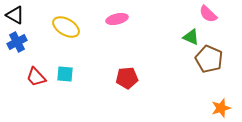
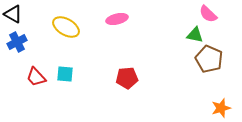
black triangle: moved 2 px left, 1 px up
green triangle: moved 4 px right, 2 px up; rotated 12 degrees counterclockwise
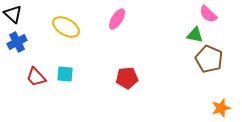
black triangle: rotated 12 degrees clockwise
pink ellipse: rotated 45 degrees counterclockwise
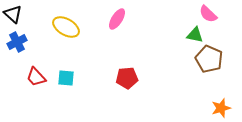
cyan square: moved 1 px right, 4 px down
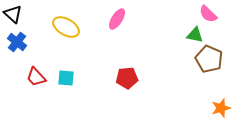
blue cross: rotated 24 degrees counterclockwise
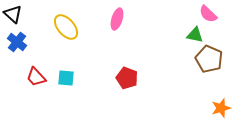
pink ellipse: rotated 15 degrees counterclockwise
yellow ellipse: rotated 20 degrees clockwise
red pentagon: rotated 25 degrees clockwise
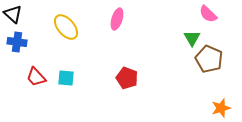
green triangle: moved 3 px left, 3 px down; rotated 48 degrees clockwise
blue cross: rotated 30 degrees counterclockwise
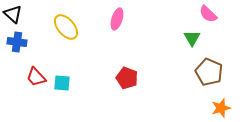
brown pentagon: moved 13 px down
cyan square: moved 4 px left, 5 px down
